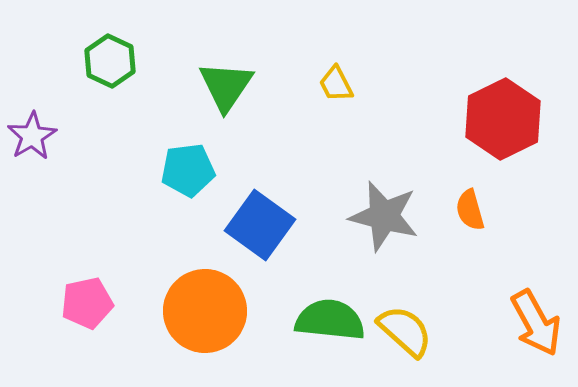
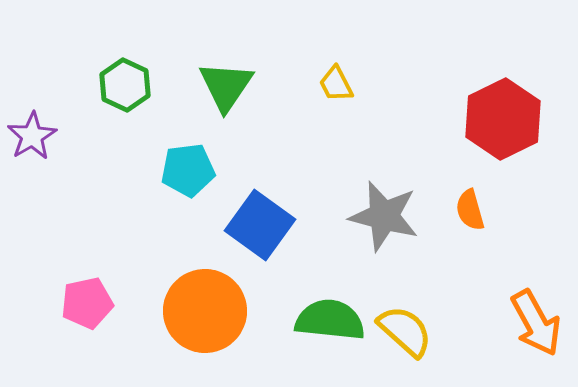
green hexagon: moved 15 px right, 24 px down
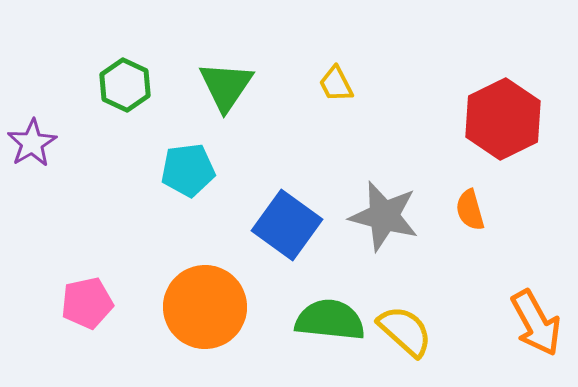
purple star: moved 7 px down
blue square: moved 27 px right
orange circle: moved 4 px up
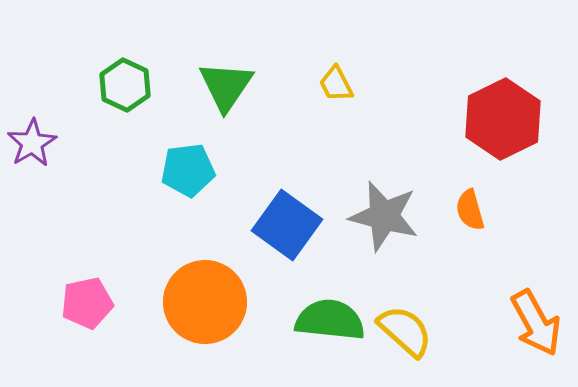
orange circle: moved 5 px up
